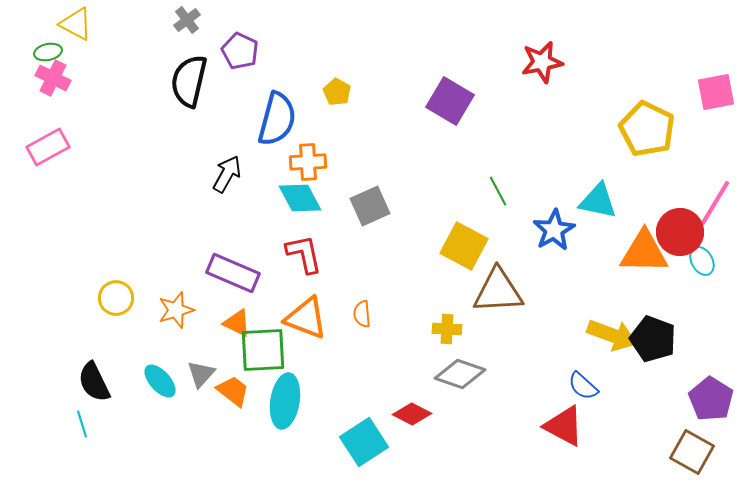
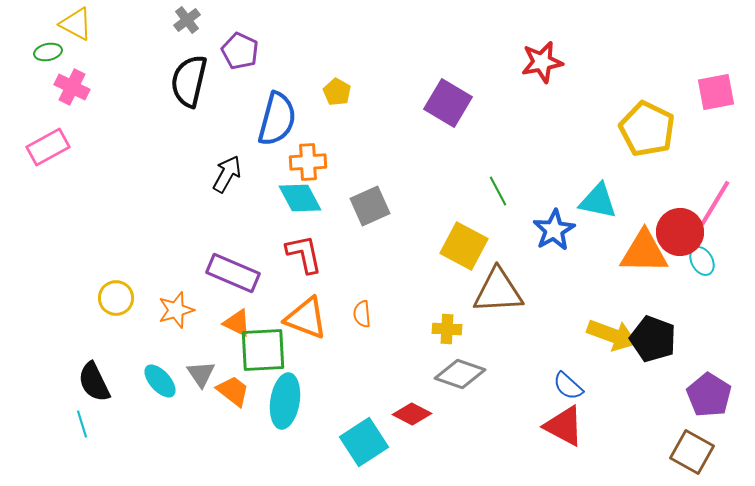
pink cross at (53, 78): moved 19 px right, 9 px down
purple square at (450, 101): moved 2 px left, 2 px down
gray triangle at (201, 374): rotated 16 degrees counterclockwise
blue semicircle at (583, 386): moved 15 px left
purple pentagon at (711, 399): moved 2 px left, 4 px up
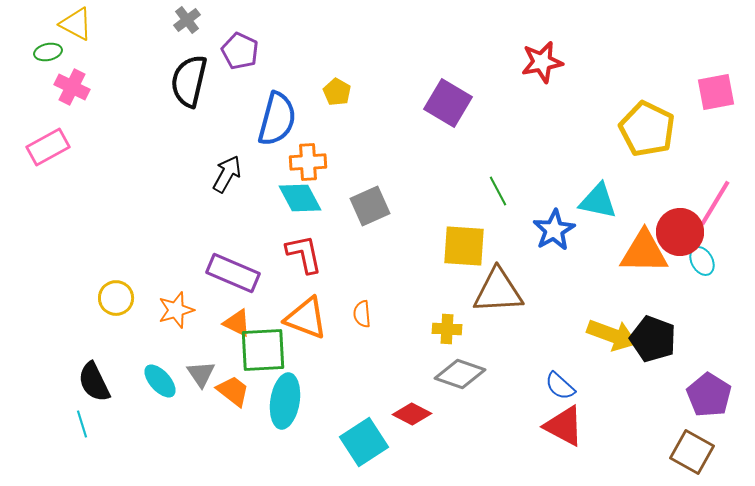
yellow square at (464, 246): rotated 24 degrees counterclockwise
blue semicircle at (568, 386): moved 8 px left
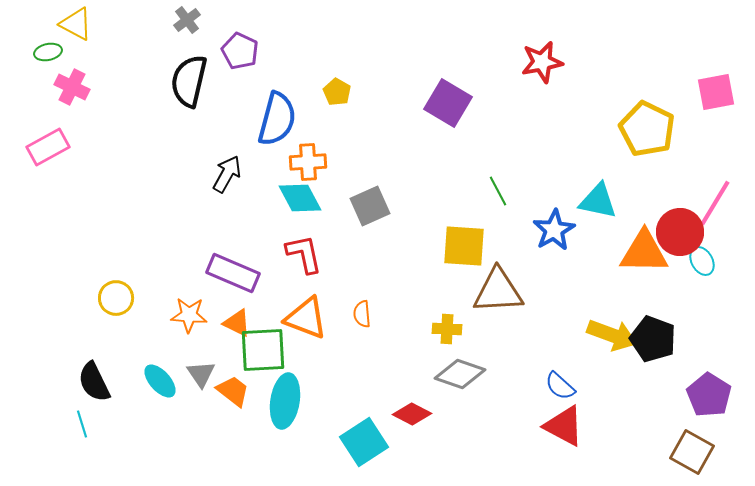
orange star at (176, 310): moved 13 px right, 5 px down; rotated 21 degrees clockwise
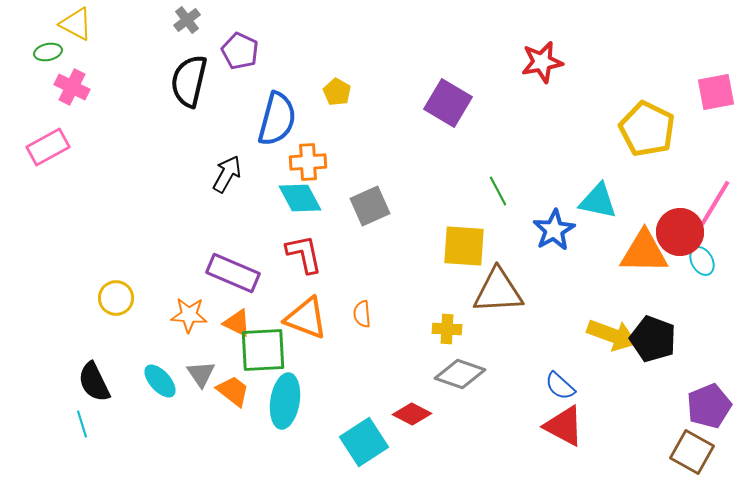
purple pentagon at (709, 395): moved 11 px down; rotated 18 degrees clockwise
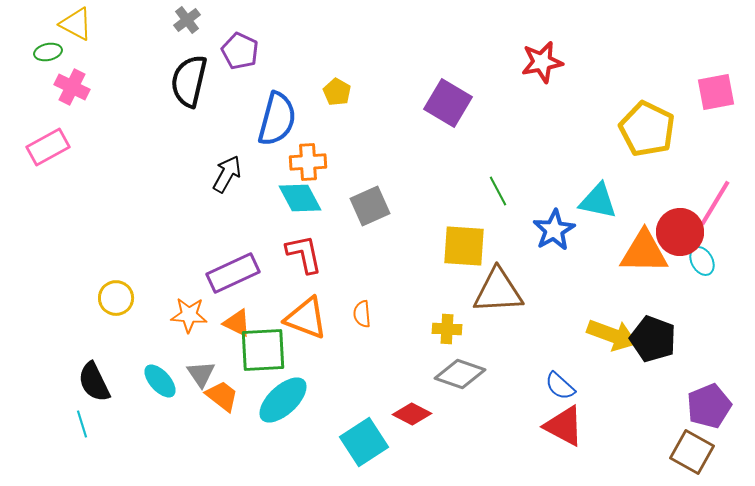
purple rectangle at (233, 273): rotated 48 degrees counterclockwise
orange trapezoid at (233, 391): moved 11 px left, 5 px down
cyan ellipse at (285, 401): moved 2 px left, 1 px up; rotated 38 degrees clockwise
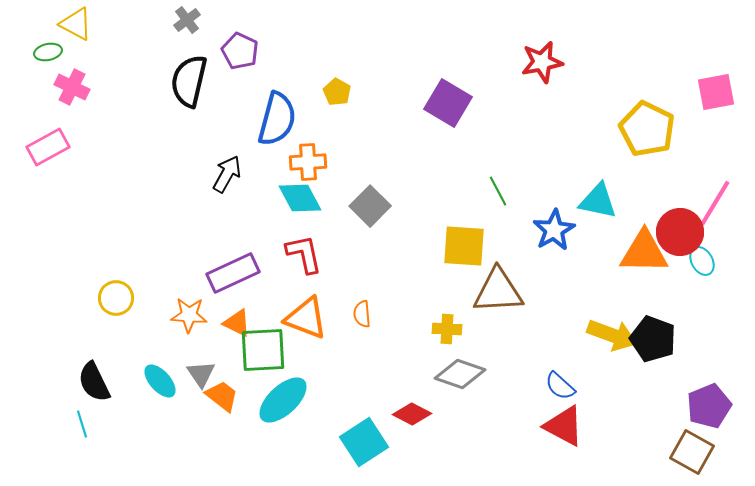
gray square at (370, 206): rotated 21 degrees counterclockwise
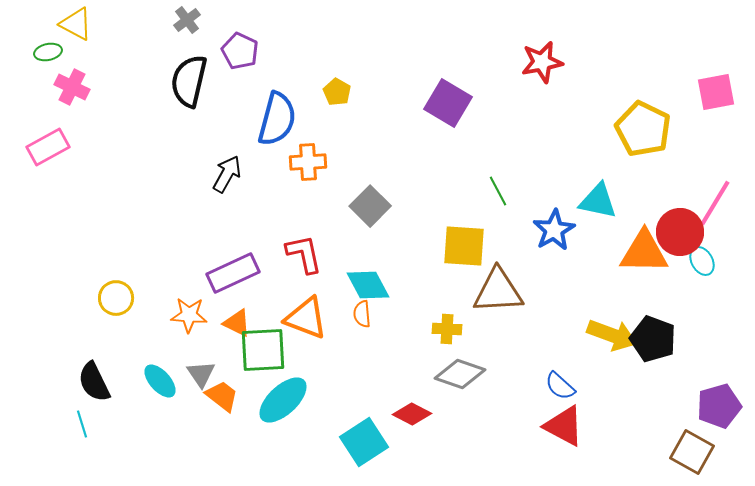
yellow pentagon at (647, 129): moved 4 px left
cyan diamond at (300, 198): moved 68 px right, 87 px down
purple pentagon at (709, 406): moved 10 px right; rotated 6 degrees clockwise
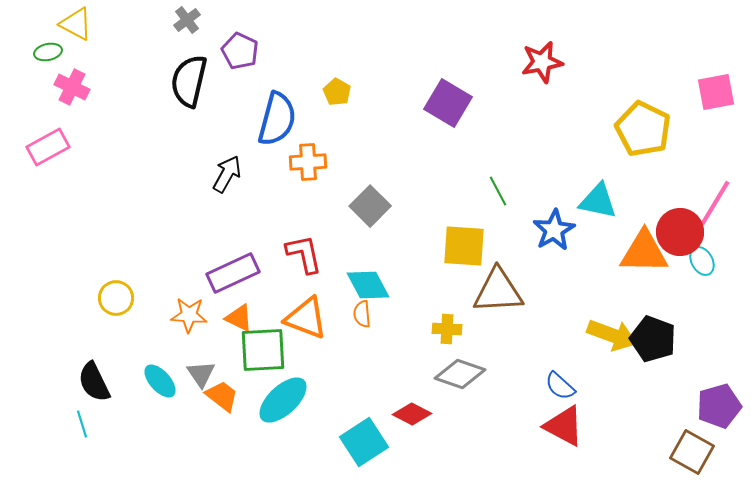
orange triangle at (237, 323): moved 2 px right, 5 px up
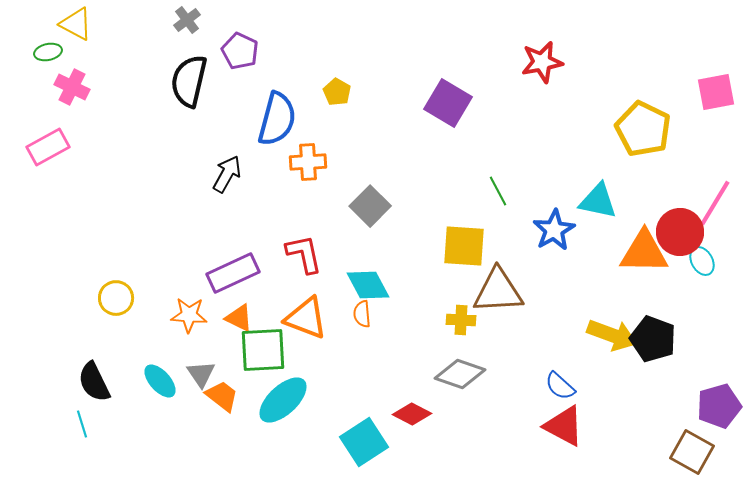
yellow cross at (447, 329): moved 14 px right, 9 px up
